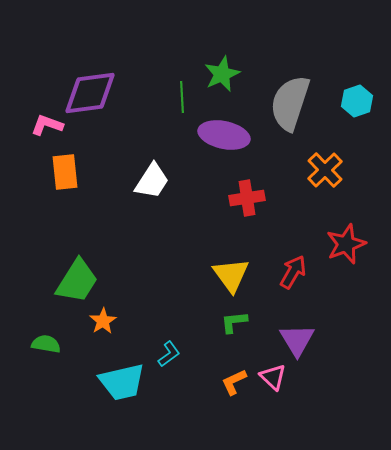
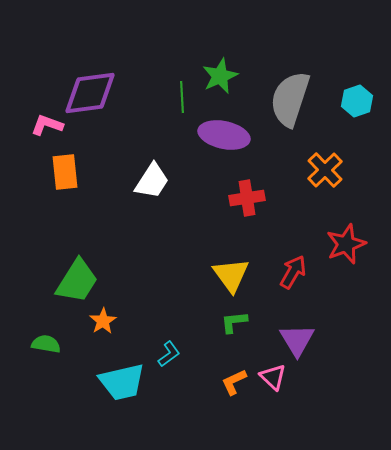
green star: moved 2 px left, 2 px down
gray semicircle: moved 4 px up
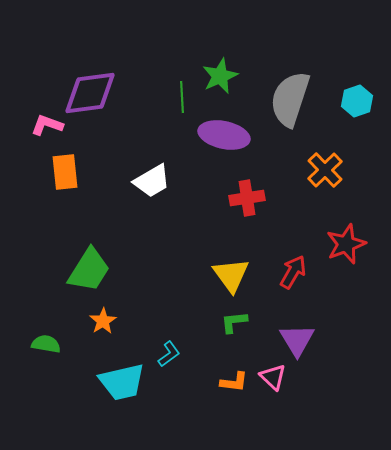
white trapezoid: rotated 27 degrees clockwise
green trapezoid: moved 12 px right, 11 px up
orange L-shape: rotated 148 degrees counterclockwise
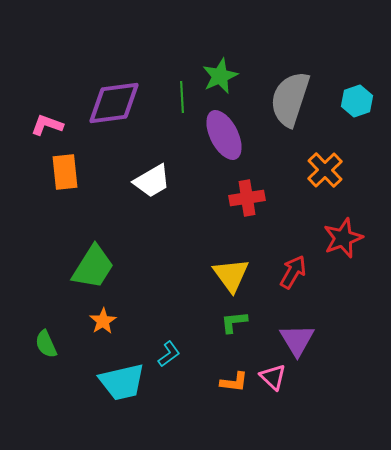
purple diamond: moved 24 px right, 10 px down
purple ellipse: rotated 51 degrees clockwise
red star: moved 3 px left, 6 px up
green trapezoid: moved 4 px right, 3 px up
green semicircle: rotated 124 degrees counterclockwise
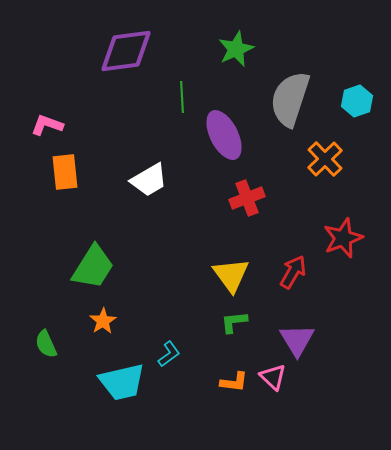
green star: moved 16 px right, 27 px up
purple diamond: moved 12 px right, 52 px up
orange cross: moved 11 px up
white trapezoid: moved 3 px left, 1 px up
red cross: rotated 12 degrees counterclockwise
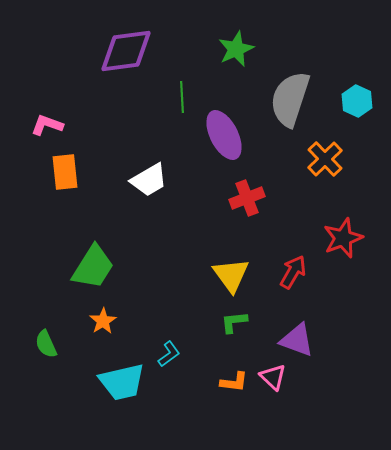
cyan hexagon: rotated 16 degrees counterclockwise
purple triangle: rotated 39 degrees counterclockwise
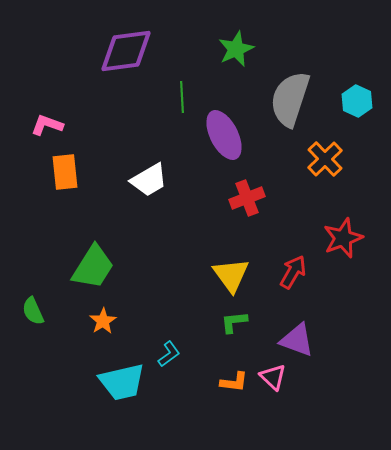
green semicircle: moved 13 px left, 33 px up
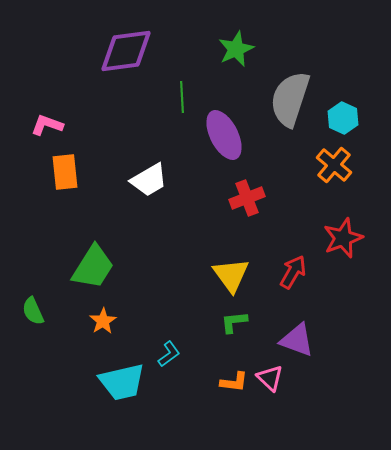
cyan hexagon: moved 14 px left, 17 px down
orange cross: moved 9 px right, 6 px down; rotated 6 degrees counterclockwise
pink triangle: moved 3 px left, 1 px down
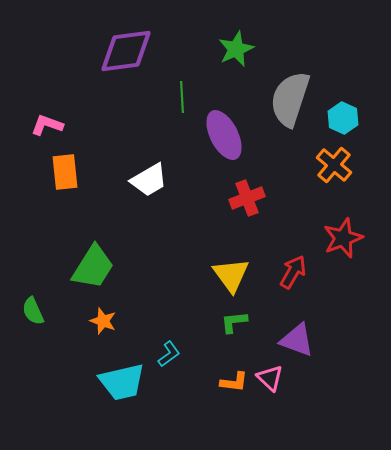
orange star: rotated 20 degrees counterclockwise
